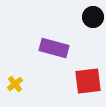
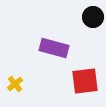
red square: moved 3 px left
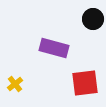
black circle: moved 2 px down
red square: moved 2 px down
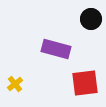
black circle: moved 2 px left
purple rectangle: moved 2 px right, 1 px down
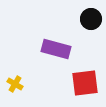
yellow cross: rotated 21 degrees counterclockwise
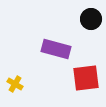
red square: moved 1 px right, 5 px up
